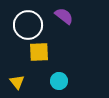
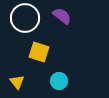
purple semicircle: moved 2 px left
white circle: moved 3 px left, 7 px up
yellow square: rotated 20 degrees clockwise
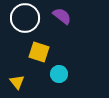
cyan circle: moved 7 px up
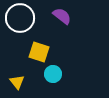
white circle: moved 5 px left
cyan circle: moved 6 px left
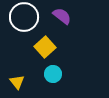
white circle: moved 4 px right, 1 px up
yellow square: moved 6 px right, 5 px up; rotated 30 degrees clockwise
